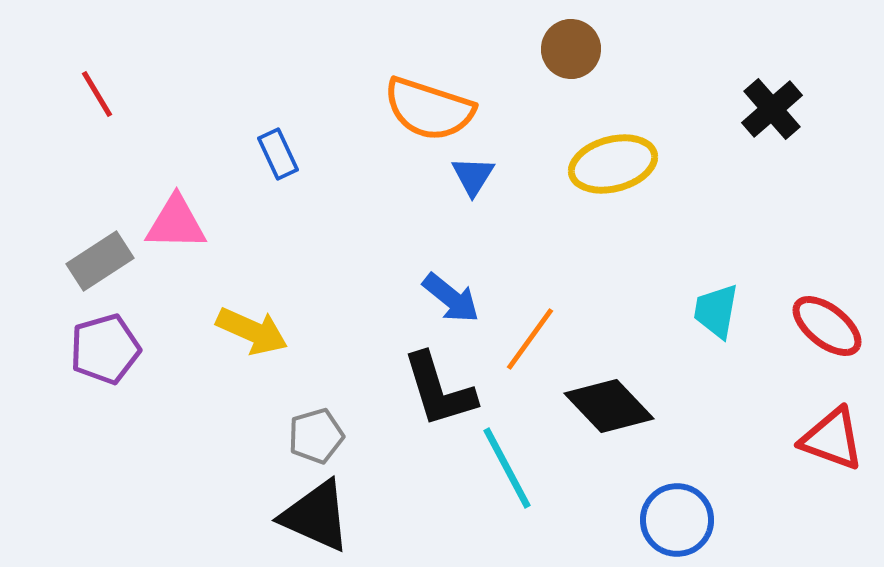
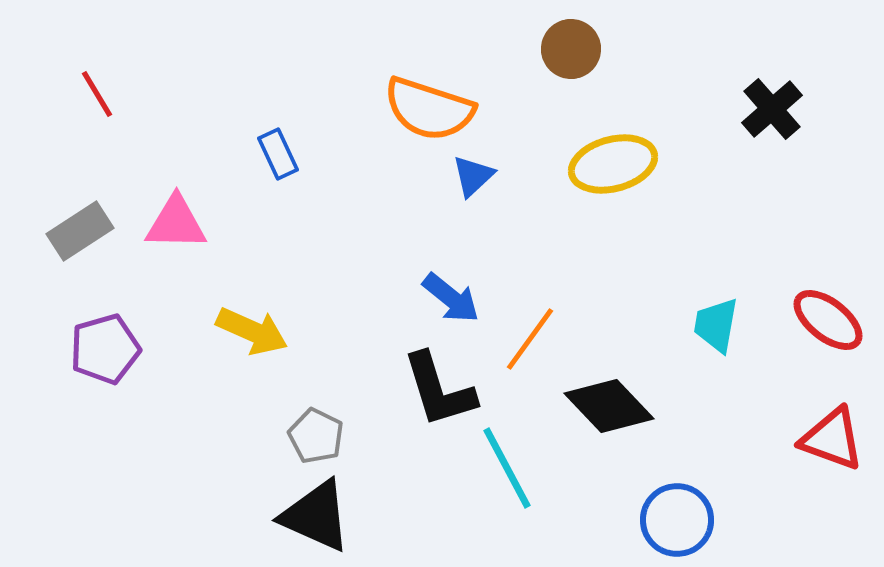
blue triangle: rotated 15 degrees clockwise
gray rectangle: moved 20 px left, 30 px up
cyan trapezoid: moved 14 px down
red ellipse: moved 1 px right, 6 px up
gray pentagon: rotated 30 degrees counterclockwise
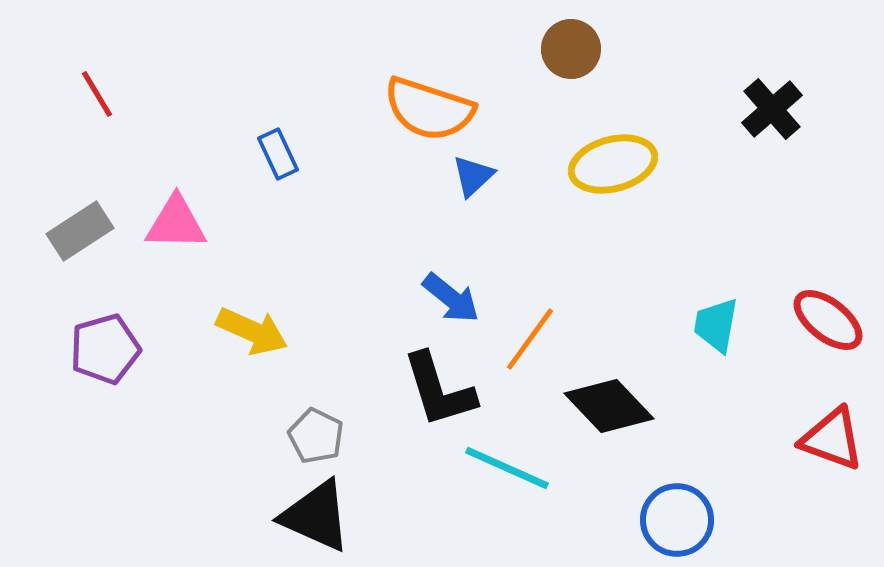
cyan line: rotated 38 degrees counterclockwise
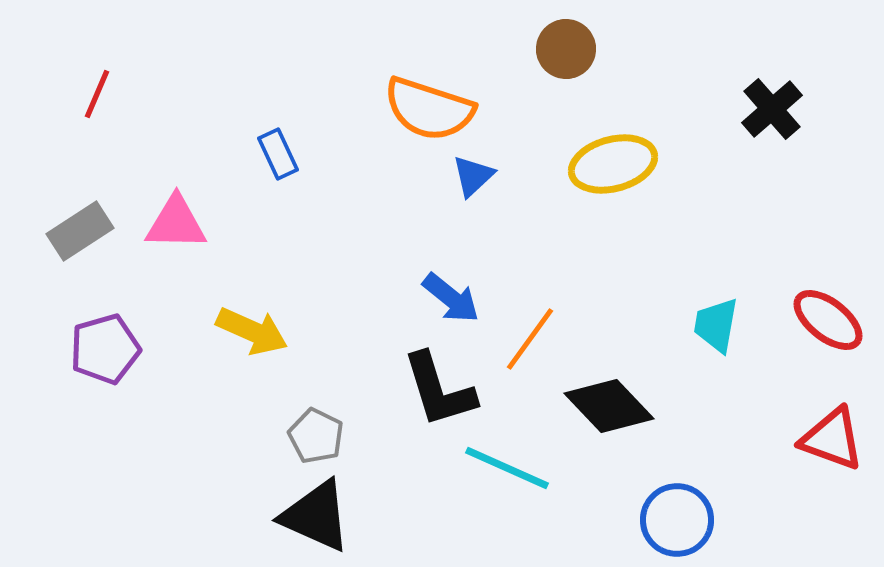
brown circle: moved 5 px left
red line: rotated 54 degrees clockwise
